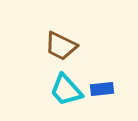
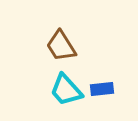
brown trapezoid: rotated 32 degrees clockwise
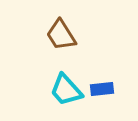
brown trapezoid: moved 11 px up
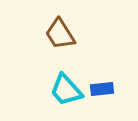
brown trapezoid: moved 1 px left, 1 px up
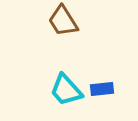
brown trapezoid: moved 3 px right, 13 px up
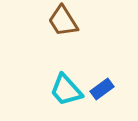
blue rectangle: rotated 30 degrees counterclockwise
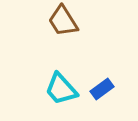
cyan trapezoid: moved 5 px left, 1 px up
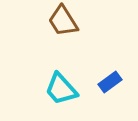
blue rectangle: moved 8 px right, 7 px up
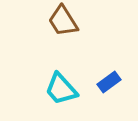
blue rectangle: moved 1 px left
